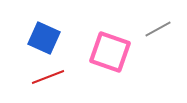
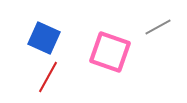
gray line: moved 2 px up
red line: rotated 40 degrees counterclockwise
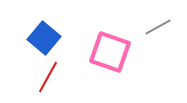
blue square: rotated 16 degrees clockwise
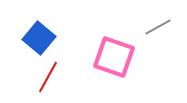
blue square: moved 5 px left
pink square: moved 4 px right, 5 px down
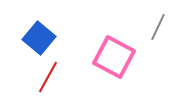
gray line: rotated 36 degrees counterclockwise
pink square: rotated 9 degrees clockwise
